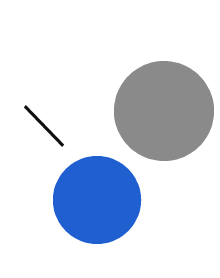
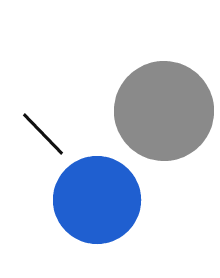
black line: moved 1 px left, 8 px down
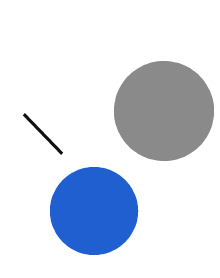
blue circle: moved 3 px left, 11 px down
